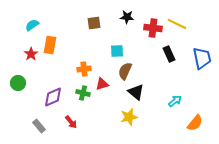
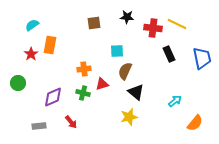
gray rectangle: rotated 56 degrees counterclockwise
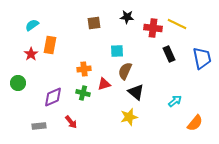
red triangle: moved 2 px right
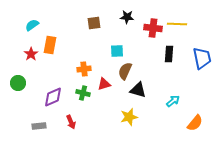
yellow line: rotated 24 degrees counterclockwise
black rectangle: rotated 28 degrees clockwise
black triangle: moved 2 px right, 2 px up; rotated 24 degrees counterclockwise
cyan arrow: moved 2 px left
red arrow: rotated 16 degrees clockwise
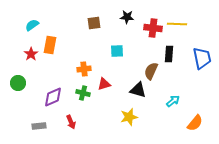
brown semicircle: moved 26 px right
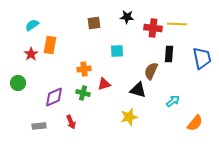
purple diamond: moved 1 px right
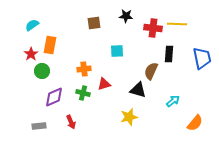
black star: moved 1 px left, 1 px up
green circle: moved 24 px right, 12 px up
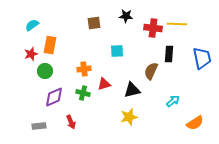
red star: rotated 16 degrees clockwise
green circle: moved 3 px right
black triangle: moved 6 px left; rotated 30 degrees counterclockwise
orange semicircle: rotated 18 degrees clockwise
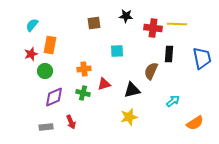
cyan semicircle: rotated 16 degrees counterclockwise
gray rectangle: moved 7 px right, 1 px down
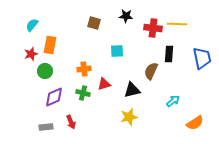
brown square: rotated 24 degrees clockwise
